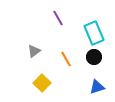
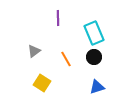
purple line: rotated 28 degrees clockwise
yellow square: rotated 12 degrees counterclockwise
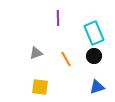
gray triangle: moved 2 px right, 2 px down; rotated 16 degrees clockwise
black circle: moved 1 px up
yellow square: moved 2 px left, 4 px down; rotated 24 degrees counterclockwise
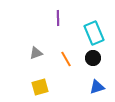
black circle: moved 1 px left, 2 px down
yellow square: rotated 24 degrees counterclockwise
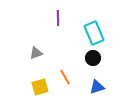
orange line: moved 1 px left, 18 px down
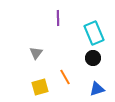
gray triangle: rotated 32 degrees counterclockwise
blue triangle: moved 2 px down
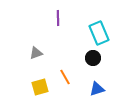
cyan rectangle: moved 5 px right
gray triangle: rotated 32 degrees clockwise
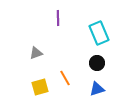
black circle: moved 4 px right, 5 px down
orange line: moved 1 px down
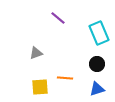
purple line: rotated 49 degrees counterclockwise
black circle: moved 1 px down
orange line: rotated 56 degrees counterclockwise
yellow square: rotated 12 degrees clockwise
